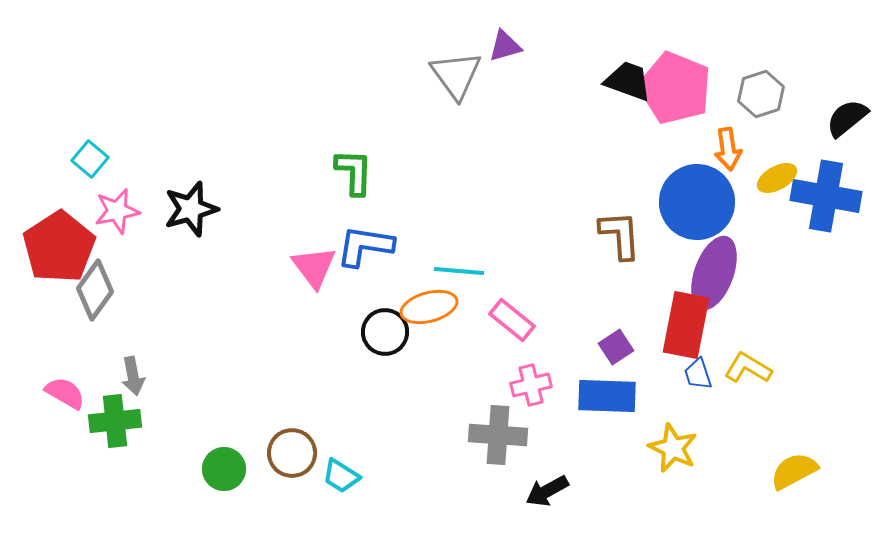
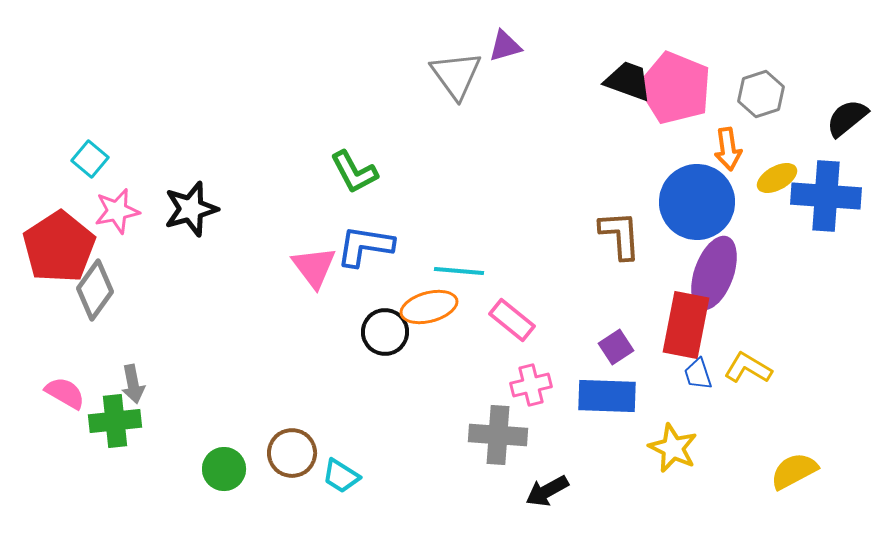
green L-shape: rotated 150 degrees clockwise
blue cross: rotated 6 degrees counterclockwise
gray arrow: moved 8 px down
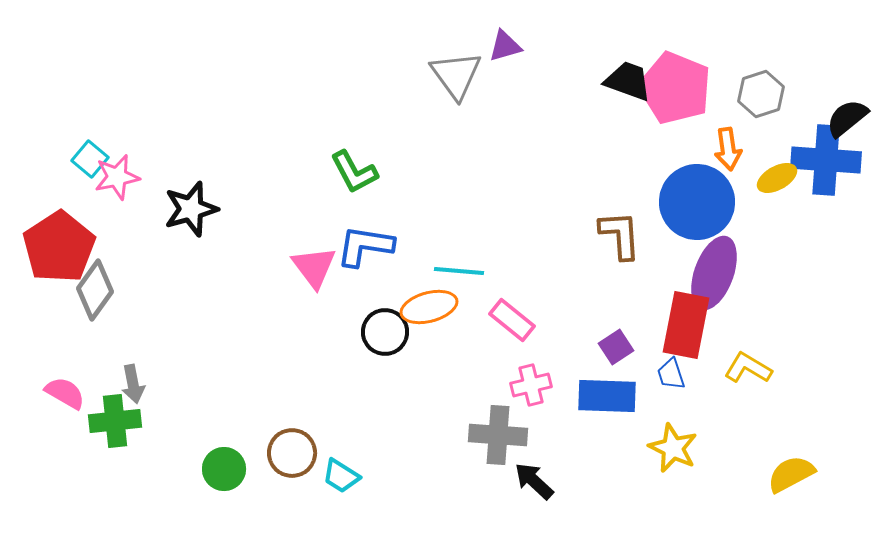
blue cross: moved 36 px up
pink star: moved 34 px up
blue trapezoid: moved 27 px left
yellow semicircle: moved 3 px left, 3 px down
black arrow: moved 13 px left, 10 px up; rotated 72 degrees clockwise
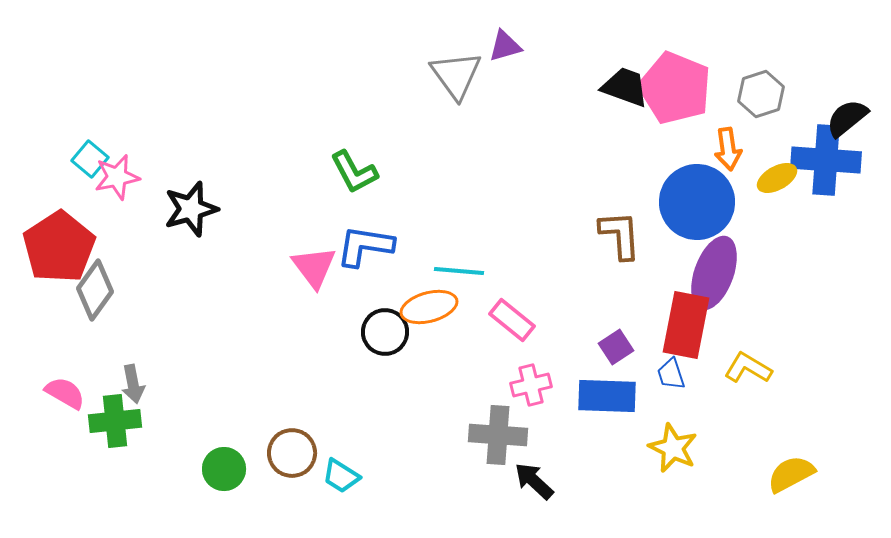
black trapezoid: moved 3 px left, 6 px down
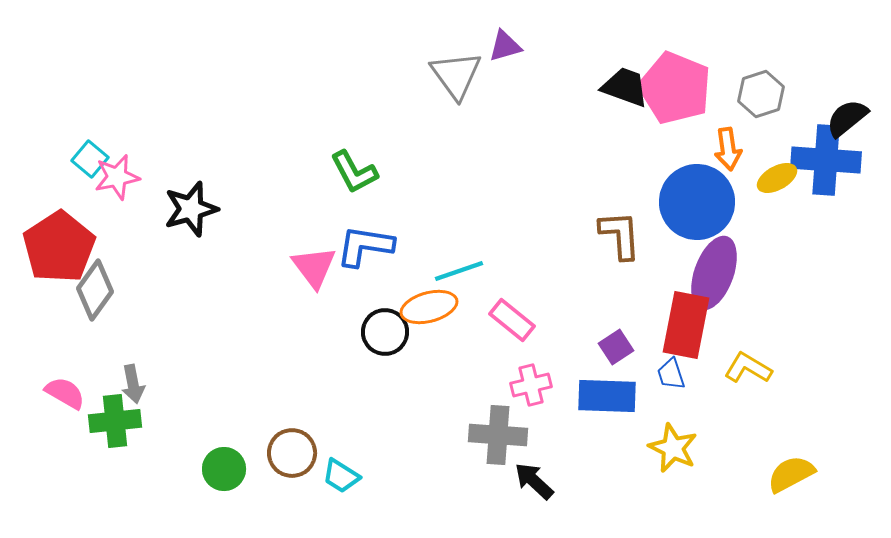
cyan line: rotated 24 degrees counterclockwise
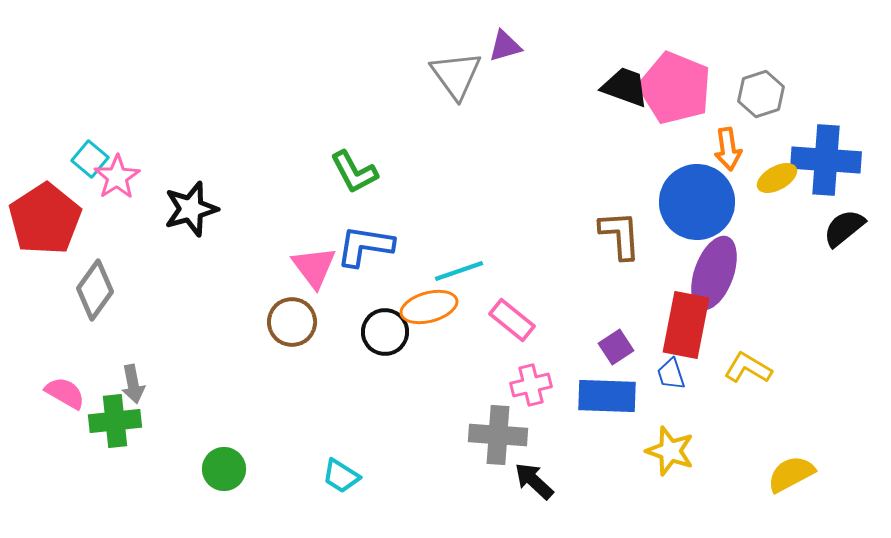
black semicircle: moved 3 px left, 110 px down
pink star: rotated 21 degrees counterclockwise
red pentagon: moved 14 px left, 28 px up
yellow star: moved 3 px left, 3 px down; rotated 6 degrees counterclockwise
brown circle: moved 131 px up
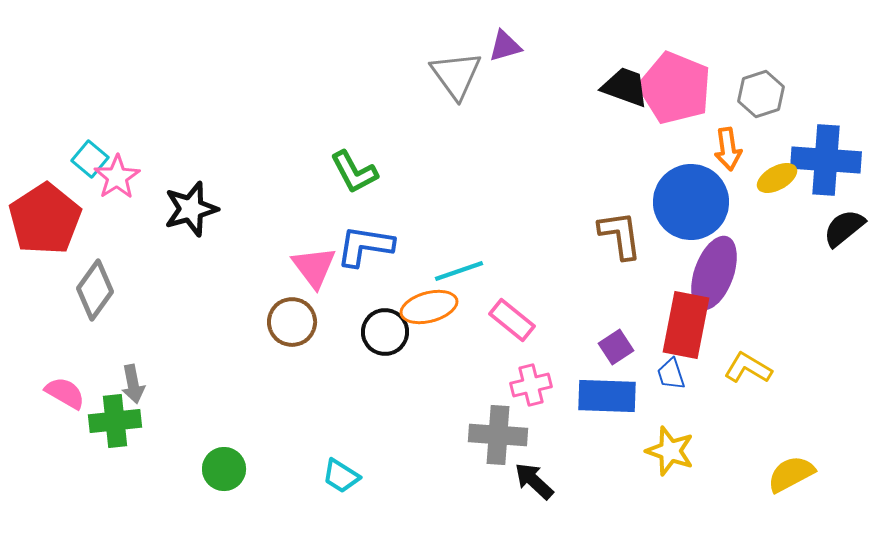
blue circle: moved 6 px left
brown L-shape: rotated 4 degrees counterclockwise
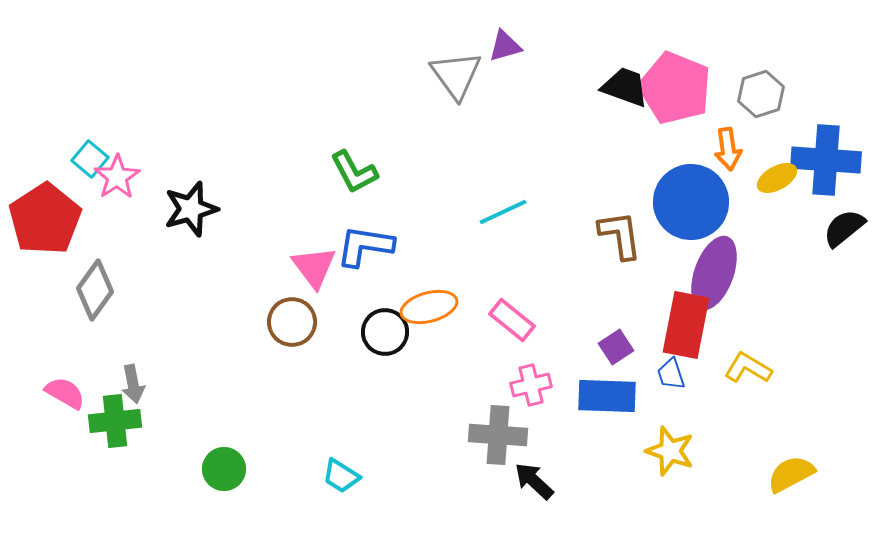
cyan line: moved 44 px right, 59 px up; rotated 6 degrees counterclockwise
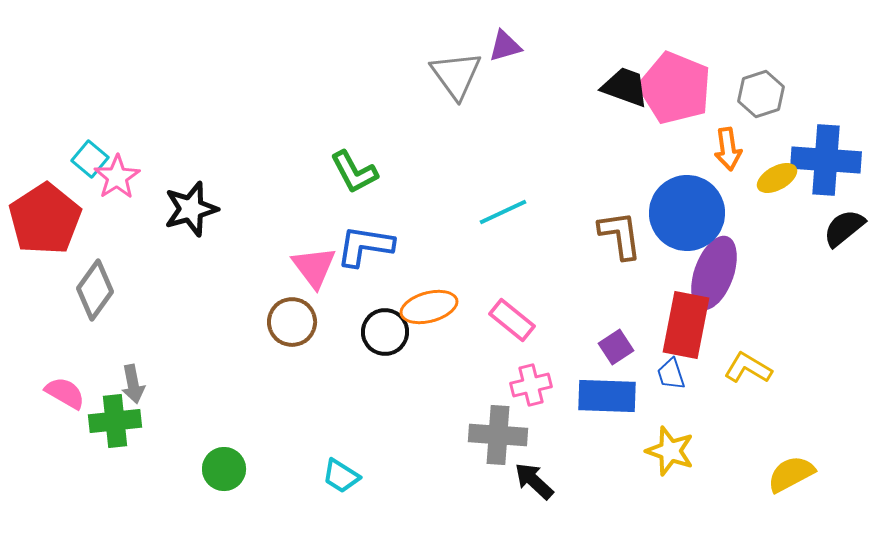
blue circle: moved 4 px left, 11 px down
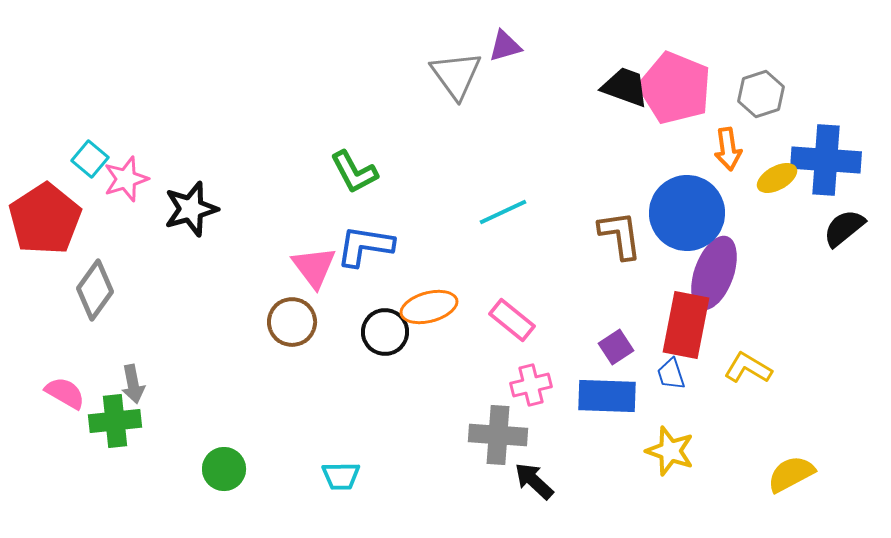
pink star: moved 9 px right, 2 px down; rotated 15 degrees clockwise
cyan trapezoid: rotated 33 degrees counterclockwise
